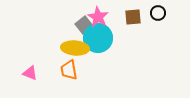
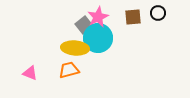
pink star: rotated 15 degrees clockwise
orange trapezoid: rotated 85 degrees clockwise
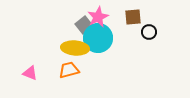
black circle: moved 9 px left, 19 px down
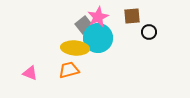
brown square: moved 1 px left, 1 px up
